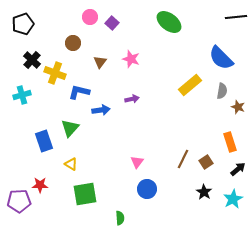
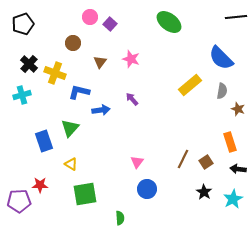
purple square: moved 2 px left, 1 px down
black cross: moved 3 px left, 4 px down
purple arrow: rotated 120 degrees counterclockwise
brown star: moved 2 px down
black arrow: rotated 133 degrees counterclockwise
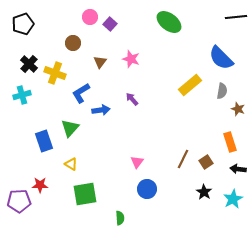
blue L-shape: moved 2 px right, 1 px down; rotated 45 degrees counterclockwise
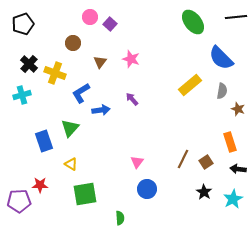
green ellipse: moved 24 px right; rotated 15 degrees clockwise
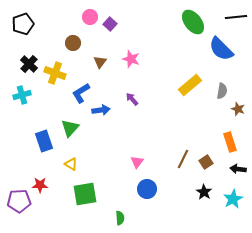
blue semicircle: moved 9 px up
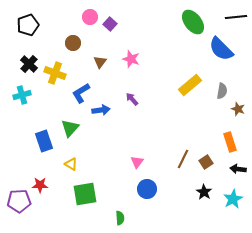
black pentagon: moved 5 px right, 1 px down
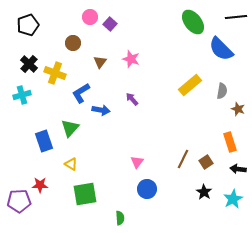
blue arrow: rotated 18 degrees clockwise
